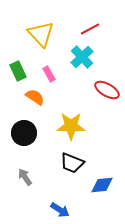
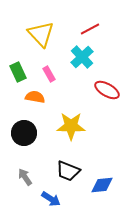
green rectangle: moved 1 px down
orange semicircle: rotated 24 degrees counterclockwise
black trapezoid: moved 4 px left, 8 px down
blue arrow: moved 9 px left, 11 px up
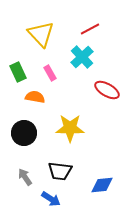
pink rectangle: moved 1 px right, 1 px up
yellow star: moved 1 px left, 2 px down
black trapezoid: moved 8 px left; rotated 15 degrees counterclockwise
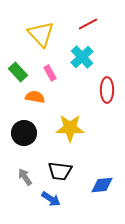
red line: moved 2 px left, 5 px up
green rectangle: rotated 18 degrees counterclockwise
red ellipse: rotated 60 degrees clockwise
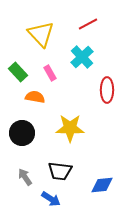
black circle: moved 2 px left
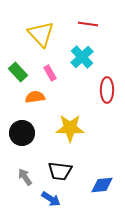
red line: rotated 36 degrees clockwise
orange semicircle: rotated 18 degrees counterclockwise
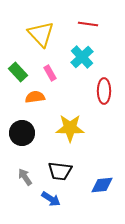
red ellipse: moved 3 px left, 1 px down
